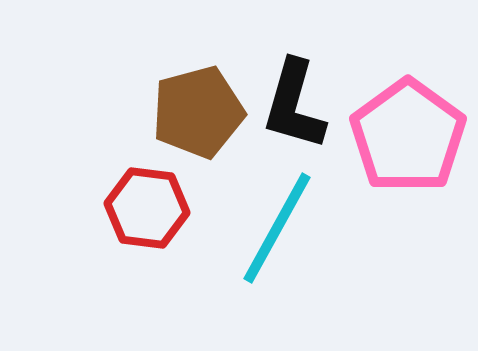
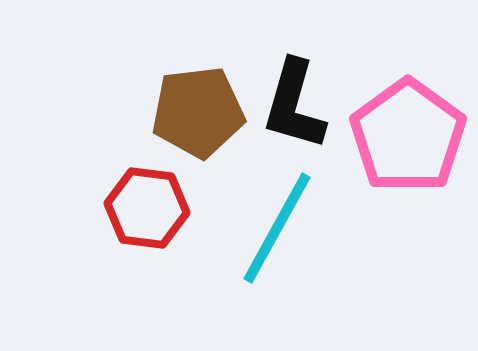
brown pentagon: rotated 8 degrees clockwise
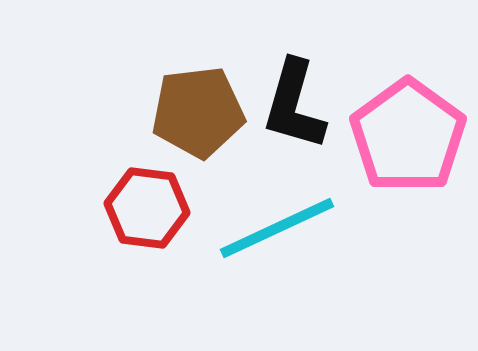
cyan line: rotated 36 degrees clockwise
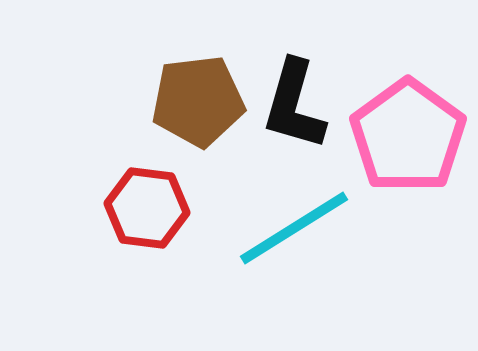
brown pentagon: moved 11 px up
cyan line: moved 17 px right; rotated 7 degrees counterclockwise
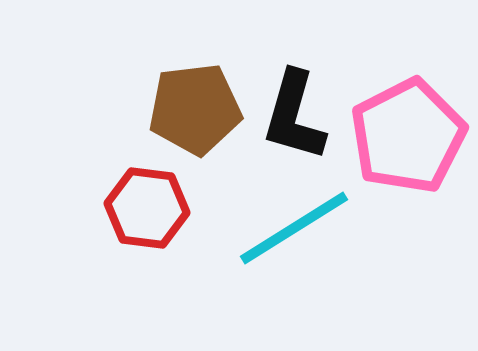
brown pentagon: moved 3 px left, 8 px down
black L-shape: moved 11 px down
pink pentagon: rotated 9 degrees clockwise
